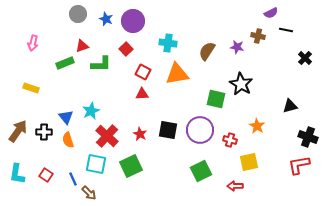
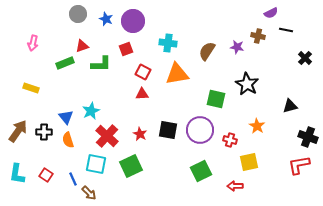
red square at (126, 49): rotated 24 degrees clockwise
black star at (241, 84): moved 6 px right
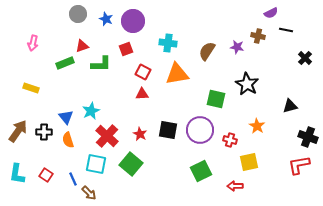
green square at (131, 166): moved 2 px up; rotated 25 degrees counterclockwise
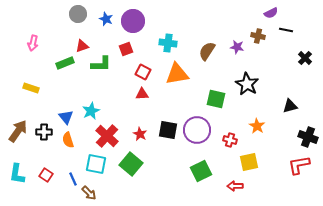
purple circle at (200, 130): moved 3 px left
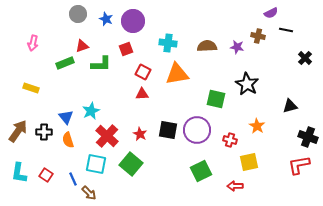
brown semicircle at (207, 51): moved 5 px up; rotated 54 degrees clockwise
cyan L-shape at (17, 174): moved 2 px right, 1 px up
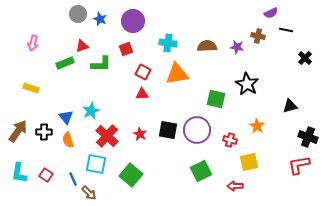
blue star at (106, 19): moved 6 px left
green square at (131, 164): moved 11 px down
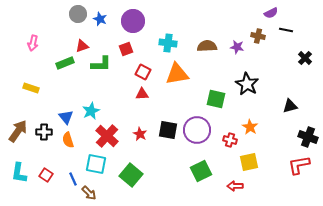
orange star at (257, 126): moved 7 px left, 1 px down
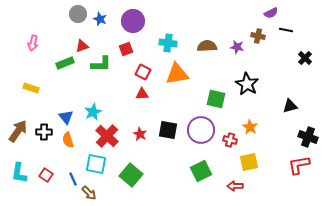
cyan star at (91, 111): moved 2 px right, 1 px down
purple circle at (197, 130): moved 4 px right
